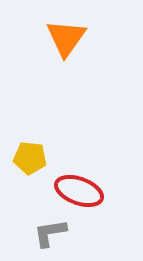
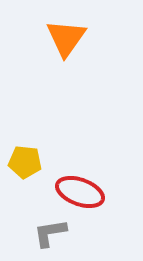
yellow pentagon: moved 5 px left, 4 px down
red ellipse: moved 1 px right, 1 px down
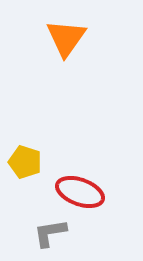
yellow pentagon: rotated 12 degrees clockwise
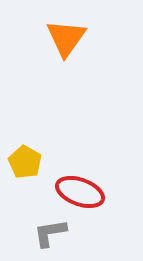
yellow pentagon: rotated 12 degrees clockwise
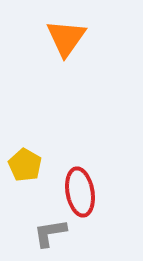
yellow pentagon: moved 3 px down
red ellipse: rotated 60 degrees clockwise
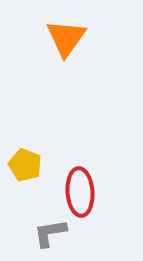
yellow pentagon: rotated 8 degrees counterclockwise
red ellipse: rotated 6 degrees clockwise
